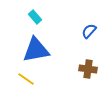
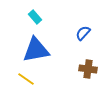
blue semicircle: moved 6 px left, 2 px down
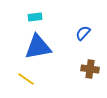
cyan rectangle: rotated 56 degrees counterclockwise
blue triangle: moved 2 px right, 3 px up
brown cross: moved 2 px right
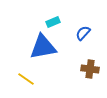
cyan rectangle: moved 18 px right, 5 px down; rotated 16 degrees counterclockwise
blue triangle: moved 5 px right
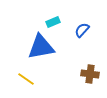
blue semicircle: moved 1 px left, 3 px up
blue triangle: moved 2 px left
brown cross: moved 5 px down
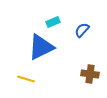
blue triangle: rotated 16 degrees counterclockwise
yellow line: rotated 18 degrees counterclockwise
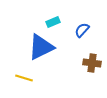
brown cross: moved 2 px right, 11 px up
yellow line: moved 2 px left, 1 px up
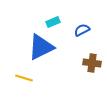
blue semicircle: rotated 21 degrees clockwise
